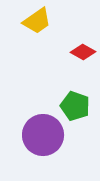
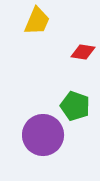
yellow trapezoid: rotated 32 degrees counterclockwise
red diamond: rotated 20 degrees counterclockwise
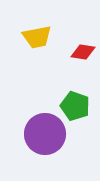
yellow trapezoid: moved 16 px down; rotated 56 degrees clockwise
purple circle: moved 2 px right, 1 px up
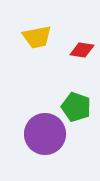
red diamond: moved 1 px left, 2 px up
green pentagon: moved 1 px right, 1 px down
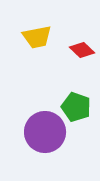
red diamond: rotated 35 degrees clockwise
purple circle: moved 2 px up
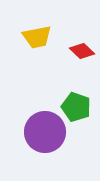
red diamond: moved 1 px down
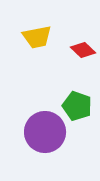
red diamond: moved 1 px right, 1 px up
green pentagon: moved 1 px right, 1 px up
